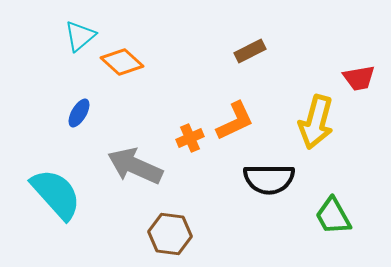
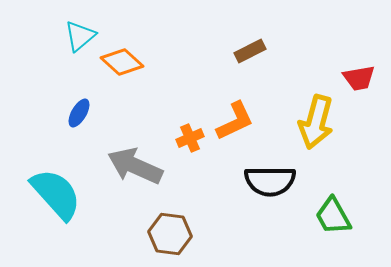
black semicircle: moved 1 px right, 2 px down
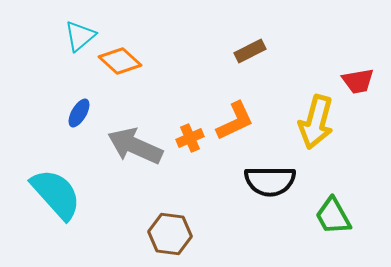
orange diamond: moved 2 px left, 1 px up
red trapezoid: moved 1 px left, 3 px down
gray arrow: moved 20 px up
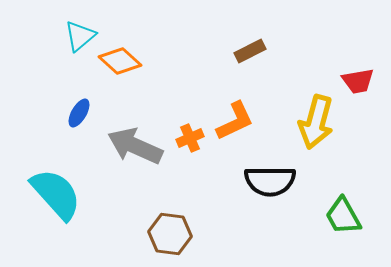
green trapezoid: moved 10 px right
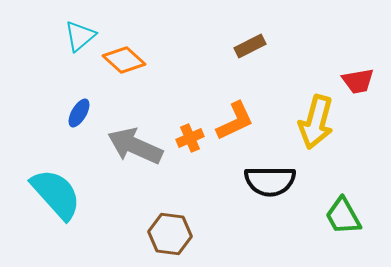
brown rectangle: moved 5 px up
orange diamond: moved 4 px right, 1 px up
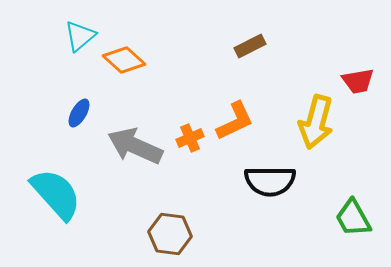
green trapezoid: moved 10 px right, 2 px down
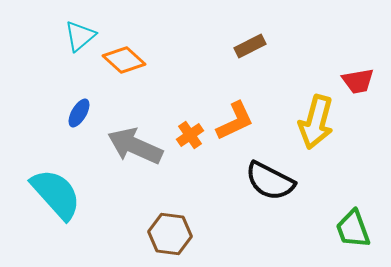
orange cross: moved 3 px up; rotated 12 degrees counterclockwise
black semicircle: rotated 27 degrees clockwise
green trapezoid: moved 11 px down; rotated 9 degrees clockwise
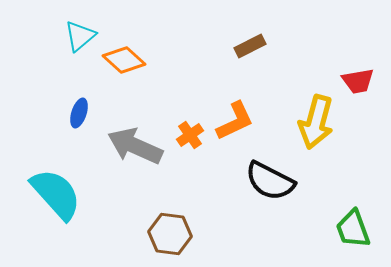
blue ellipse: rotated 12 degrees counterclockwise
